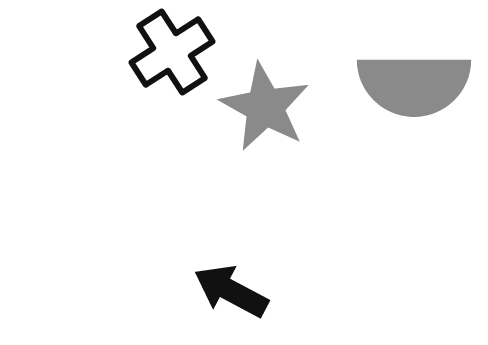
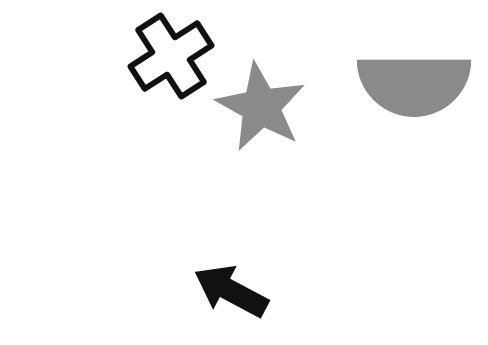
black cross: moved 1 px left, 4 px down
gray star: moved 4 px left
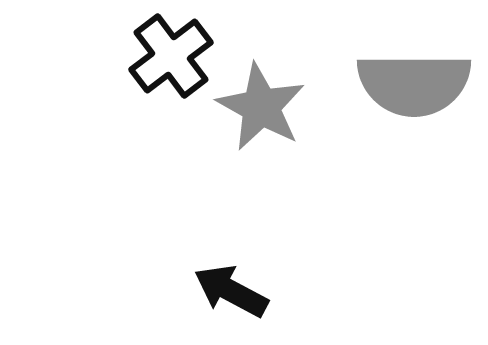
black cross: rotated 4 degrees counterclockwise
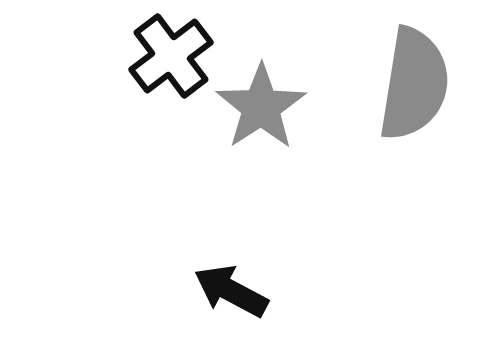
gray semicircle: rotated 81 degrees counterclockwise
gray star: rotated 10 degrees clockwise
